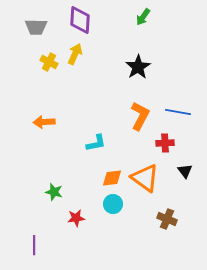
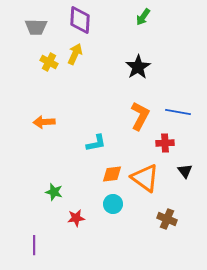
orange diamond: moved 4 px up
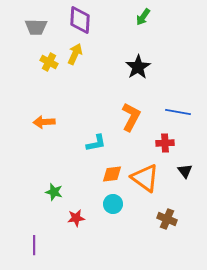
orange L-shape: moved 9 px left, 1 px down
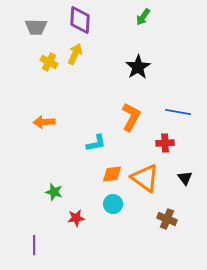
black triangle: moved 7 px down
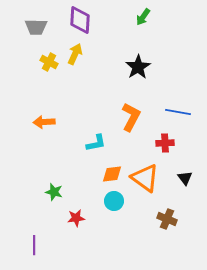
cyan circle: moved 1 px right, 3 px up
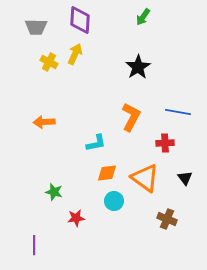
orange diamond: moved 5 px left, 1 px up
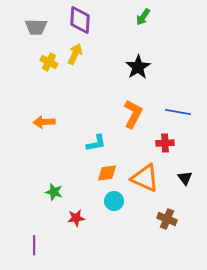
orange L-shape: moved 2 px right, 3 px up
orange triangle: rotated 12 degrees counterclockwise
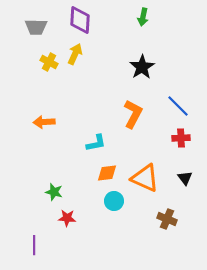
green arrow: rotated 24 degrees counterclockwise
black star: moved 4 px right
blue line: moved 6 px up; rotated 35 degrees clockwise
red cross: moved 16 px right, 5 px up
red star: moved 9 px left; rotated 12 degrees clockwise
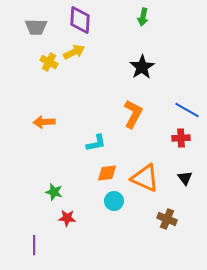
yellow arrow: moved 1 px left, 2 px up; rotated 40 degrees clockwise
blue line: moved 9 px right, 4 px down; rotated 15 degrees counterclockwise
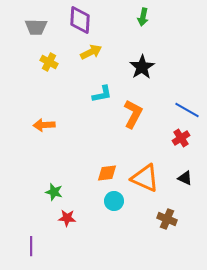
yellow arrow: moved 17 px right
orange arrow: moved 3 px down
red cross: rotated 30 degrees counterclockwise
cyan L-shape: moved 6 px right, 49 px up
black triangle: rotated 28 degrees counterclockwise
purple line: moved 3 px left, 1 px down
